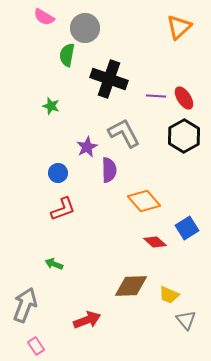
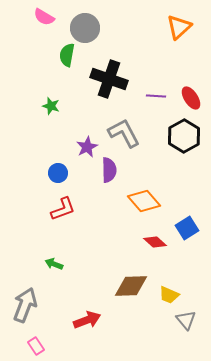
red ellipse: moved 7 px right
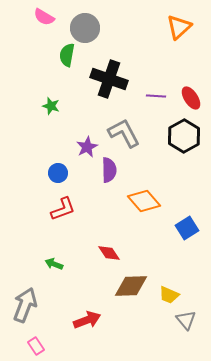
red diamond: moved 46 px left, 11 px down; rotated 15 degrees clockwise
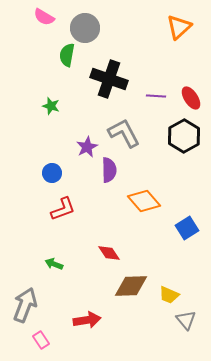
blue circle: moved 6 px left
red arrow: rotated 12 degrees clockwise
pink rectangle: moved 5 px right, 6 px up
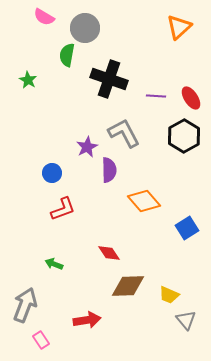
green star: moved 23 px left, 26 px up; rotated 12 degrees clockwise
brown diamond: moved 3 px left
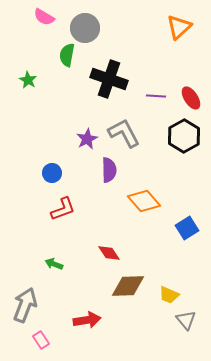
purple star: moved 8 px up
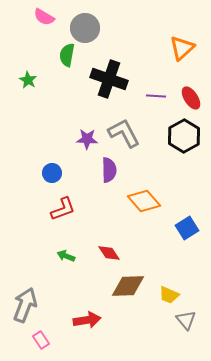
orange triangle: moved 3 px right, 21 px down
purple star: rotated 30 degrees clockwise
green arrow: moved 12 px right, 8 px up
